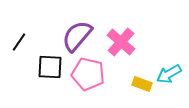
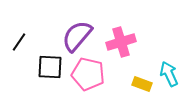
pink cross: rotated 32 degrees clockwise
cyan arrow: rotated 95 degrees clockwise
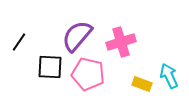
cyan arrow: moved 2 px down
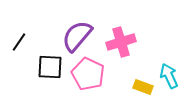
pink pentagon: rotated 12 degrees clockwise
yellow rectangle: moved 1 px right, 3 px down
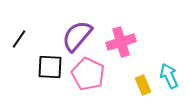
black line: moved 3 px up
yellow rectangle: moved 2 px up; rotated 48 degrees clockwise
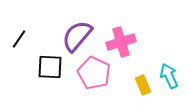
pink pentagon: moved 6 px right, 1 px up
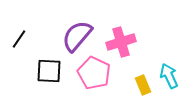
black square: moved 1 px left, 4 px down
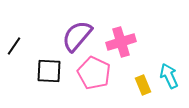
black line: moved 5 px left, 7 px down
